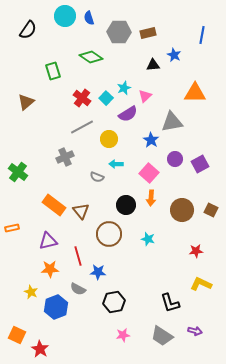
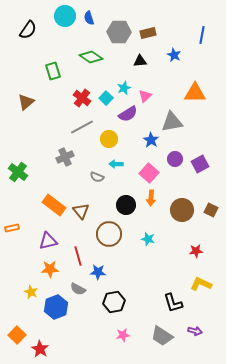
black triangle at (153, 65): moved 13 px left, 4 px up
black L-shape at (170, 303): moved 3 px right
orange square at (17, 335): rotated 18 degrees clockwise
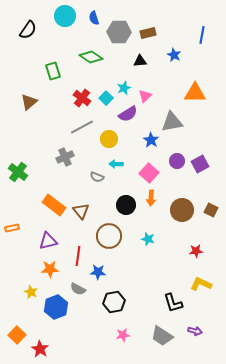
blue semicircle at (89, 18): moved 5 px right
brown triangle at (26, 102): moved 3 px right
purple circle at (175, 159): moved 2 px right, 2 px down
brown circle at (109, 234): moved 2 px down
red line at (78, 256): rotated 24 degrees clockwise
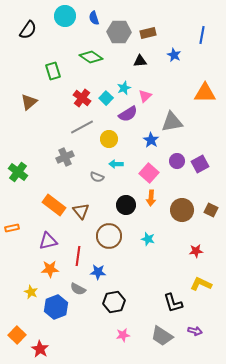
orange triangle at (195, 93): moved 10 px right
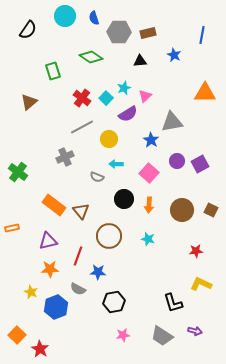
orange arrow at (151, 198): moved 2 px left, 7 px down
black circle at (126, 205): moved 2 px left, 6 px up
red line at (78, 256): rotated 12 degrees clockwise
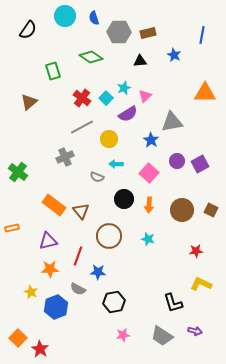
orange square at (17, 335): moved 1 px right, 3 px down
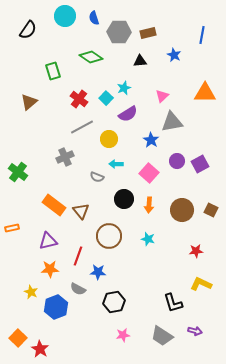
pink triangle at (145, 96): moved 17 px right
red cross at (82, 98): moved 3 px left, 1 px down
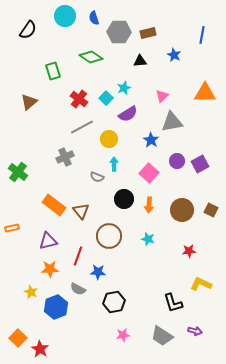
cyan arrow at (116, 164): moved 2 px left; rotated 88 degrees clockwise
red star at (196, 251): moved 7 px left
